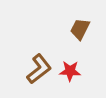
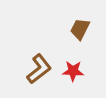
red star: moved 3 px right
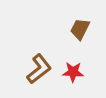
red star: moved 1 px down
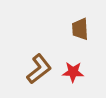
brown trapezoid: rotated 30 degrees counterclockwise
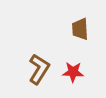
brown L-shape: rotated 20 degrees counterclockwise
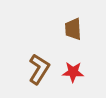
brown trapezoid: moved 7 px left
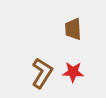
brown L-shape: moved 3 px right, 4 px down
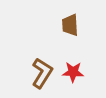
brown trapezoid: moved 3 px left, 4 px up
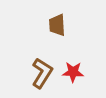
brown trapezoid: moved 13 px left
